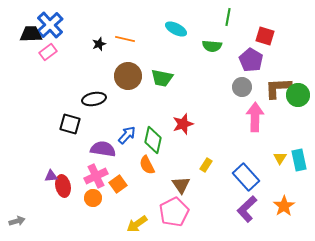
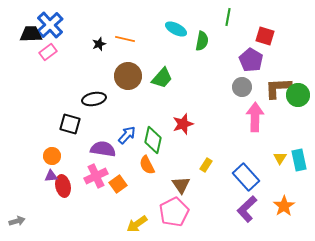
green semicircle: moved 10 px left, 5 px up; rotated 84 degrees counterclockwise
green trapezoid: rotated 60 degrees counterclockwise
orange circle: moved 41 px left, 42 px up
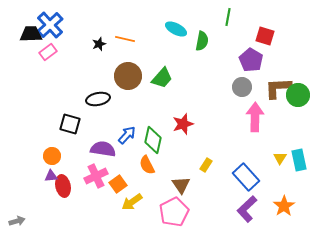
black ellipse: moved 4 px right
yellow arrow: moved 5 px left, 22 px up
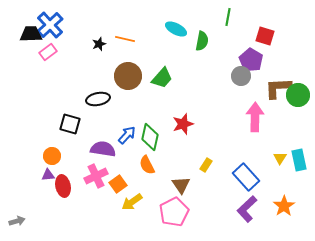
gray circle: moved 1 px left, 11 px up
green diamond: moved 3 px left, 3 px up
purple triangle: moved 3 px left, 1 px up
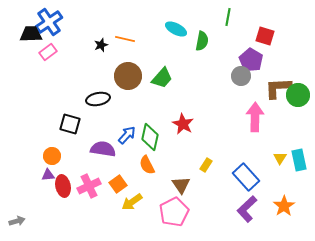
blue cross: moved 1 px left, 3 px up; rotated 8 degrees clockwise
black star: moved 2 px right, 1 px down
red star: rotated 25 degrees counterclockwise
pink cross: moved 7 px left, 10 px down
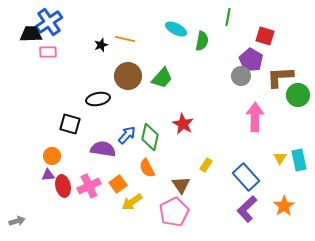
pink rectangle: rotated 36 degrees clockwise
brown L-shape: moved 2 px right, 11 px up
orange semicircle: moved 3 px down
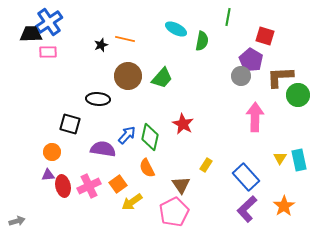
black ellipse: rotated 15 degrees clockwise
orange circle: moved 4 px up
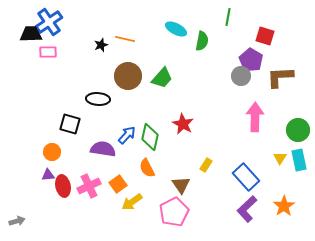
green circle: moved 35 px down
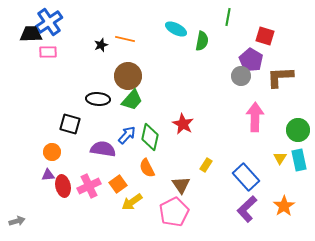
green trapezoid: moved 30 px left, 22 px down
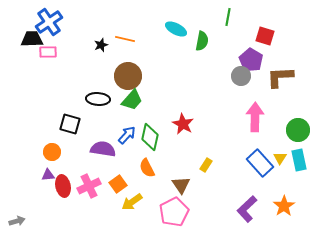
black trapezoid: moved 1 px right, 5 px down
blue rectangle: moved 14 px right, 14 px up
